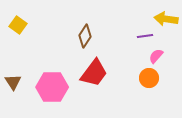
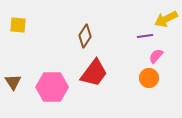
yellow arrow: rotated 35 degrees counterclockwise
yellow square: rotated 30 degrees counterclockwise
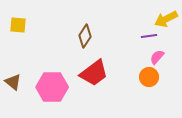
purple line: moved 4 px right
pink semicircle: moved 1 px right, 1 px down
red trapezoid: rotated 16 degrees clockwise
orange circle: moved 1 px up
brown triangle: rotated 18 degrees counterclockwise
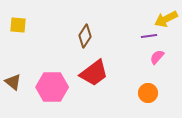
orange circle: moved 1 px left, 16 px down
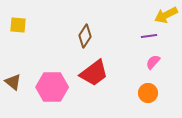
yellow arrow: moved 4 px up
pink semicircle: moved 4 px left, 5 px down
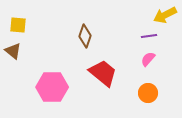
yellow arrow: moved 1 px left
brown diamond: rotated 15 degrees counterclockwise
pink semicircle: moved 5 px left, 3 px up
red trapezoid: moved 9 px right; rotated 104 degrees counterclockwise
brown triangle: moved 31 px up
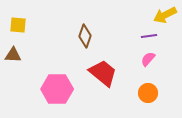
brown triangle: moved 4 px down; rotated 36 degrees counterclockwise
pink hexagon: moved 5 px right, 2 px down
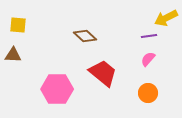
yellow arrow: moved 1 px right, 3 px down
brown diamond: rotated 65 degrees counterclockwise
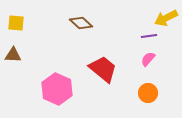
yellow square: moved 2 px left, 2 px up
brown diamond: moved 4 px left, 13 px up
red trapezoid: moved 4 px up
pink hexagon: rotated 24 degrees clockwise
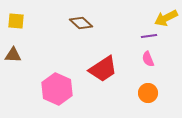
yellow square: moved 2 px up
pink semicircle: rotated 63 degrees counterclockwise
red trapezoid: rotated 108 degrees clockwise
